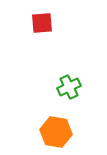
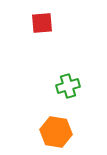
green cross: moved 1 px left, 1 px up; rotated 10 degrees clockwise
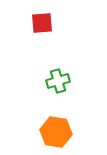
green cross: moved 10 px left, 5 px up
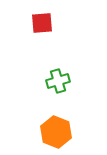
orange hexagon: rotated 12 degrees clockwise
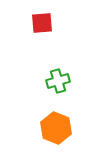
orange hexagon: moved 4 px up
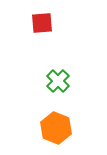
green cross: rotated 30 degrees counterclockwise
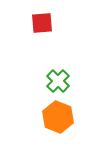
orange hexagon: moved 2 px right, 11 px up
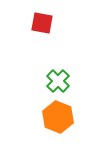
red square: rotated 15 degrees clockwise
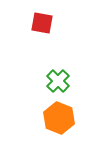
orange hexagon: moved 1 px right, 1 px down
